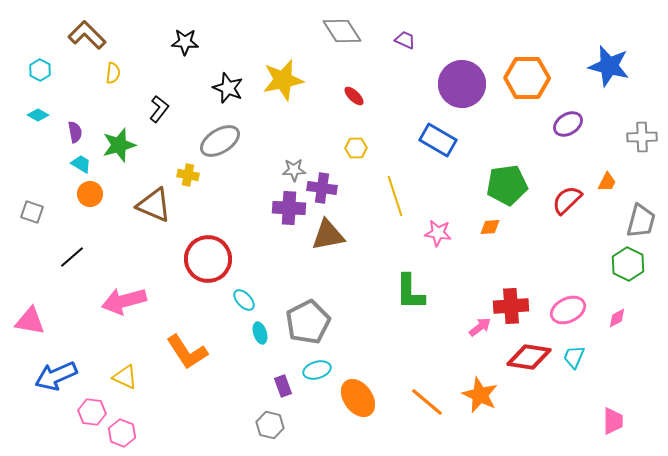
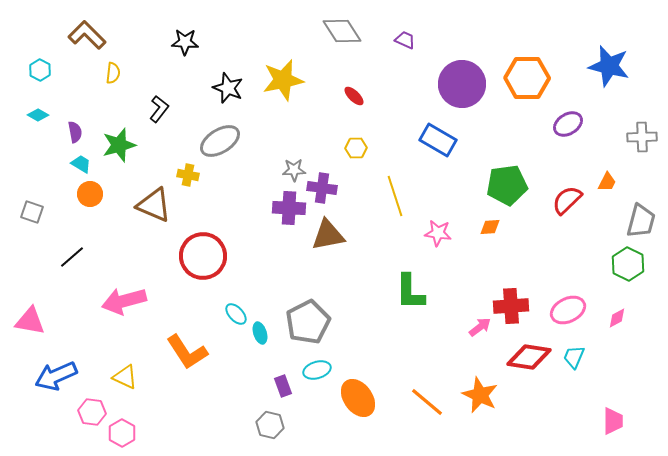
red circle at (208, 259): moved 5 px left, 3 px up
cyan ellipse at (244, 300): moved 8 px left, 14 px down
pink hexagon at (122, 433): rotated 8 degrees clockwise
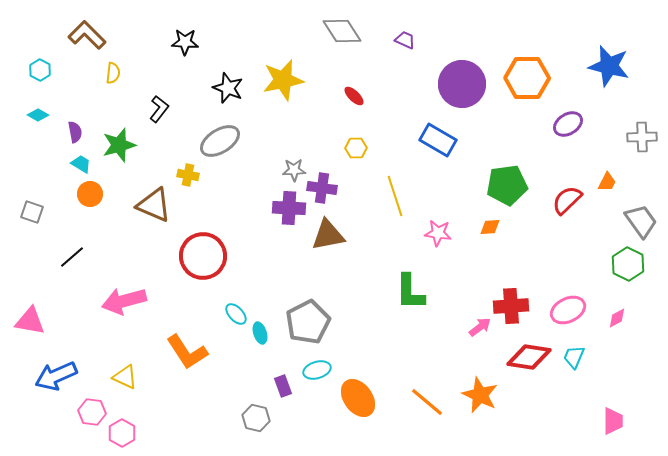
gray trapezoid at (641, 221): rotated 51 degrees counterclockwise
gray hexagon at (270, 425): moved 14 px left, 7 px up
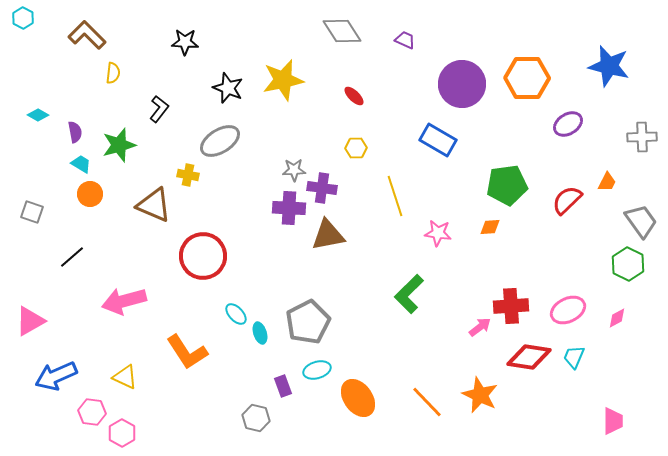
cyan hexagon at (40, 70): moved 17 px left, 52 px up
green L-shape at (410, 292): moved 1 px left, 2 px down; rotated 45 degrees clockwise
pink triangle at (30, 321): rotated 40 degrees counterclockwise
orange line at (427, 402): rotated 6 degrees clockwise
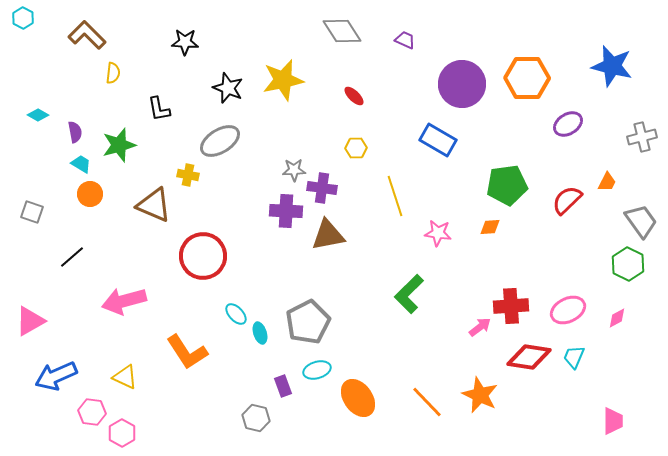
blue star at (609, 66): moved 3 px right
black L-shape at (159, 109): rotated 132 degrees clockwise
gray cross at (642, 137): rotated 12 degrees counterclockwise
purple cross at (289, 208): moved 3 px left, 3 px down
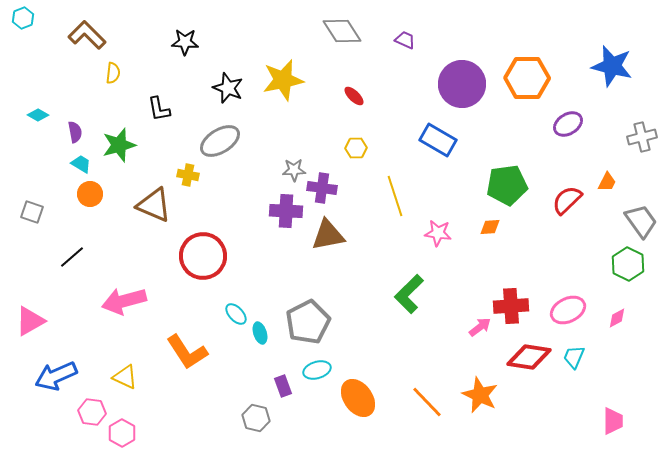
cyan hexagon at (23, 18): rotated 10 degrees clockwise
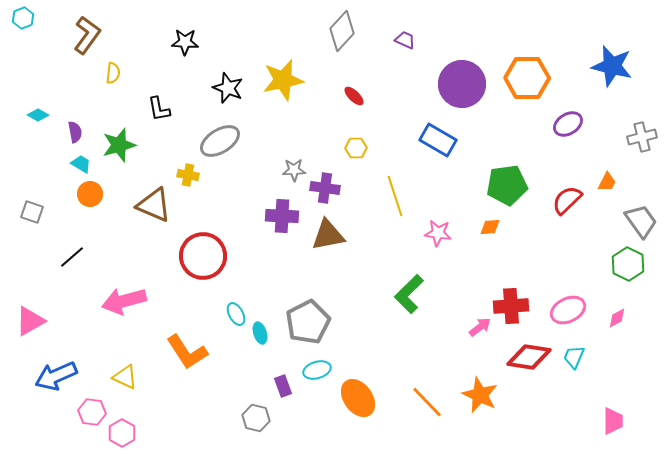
gray diamond at (342, 31): rotated 75 degrees clockwise
brown L-shape at (87, 35): rotated 81 degrees clockwise
purple cross at (322, 188): moved 3 px right
purple cross at (286, 211): moved 4 px left, 5 px down
cyan ellipse at (236, 314): rotated 15 degrees clockwise
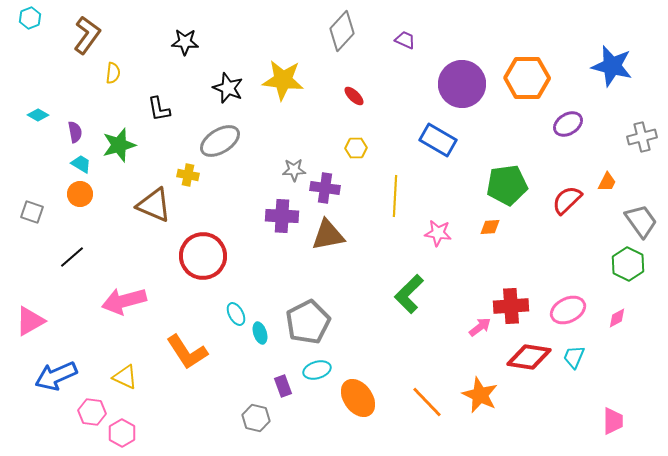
cyan hexagon at (23, 18): moved 7 px right
yellow star at (283, 80): rotated 18 degrees clockwise
orange circle at (90, 194): moved 10 px left
yellow line at (395, 196): rotated 21 degrees clockwise
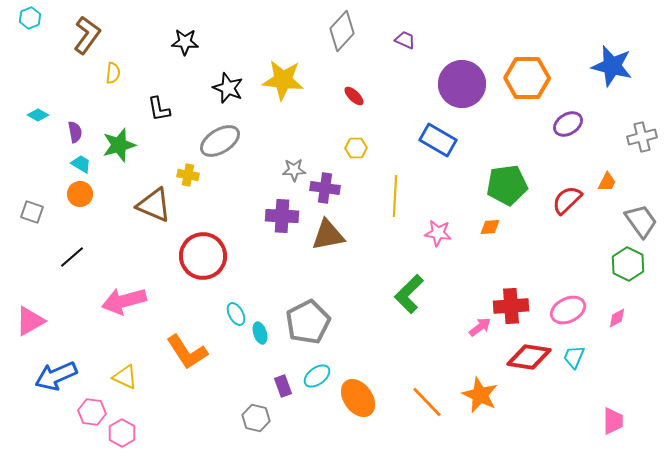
cyan ellipse at (317, 370): moved 6 px down; rotated 20 degrees counterclockwise
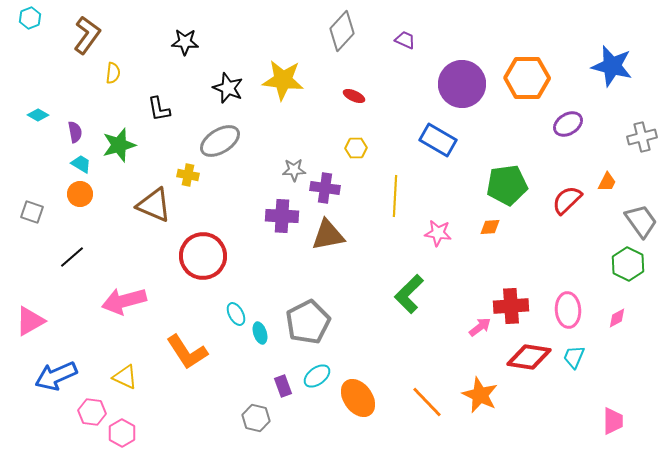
red ellipse at (354, 96): rotated 20 degrees counterclockwise
pink ellipse at (568, 310): rotated 68 degrees counterclockwise
